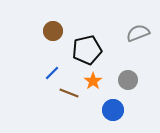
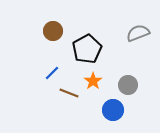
black pentagon: moved 1 px up; rotated 16 degrees counterclockwise
gray circle: moved 5 px down
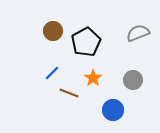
black pentagon: moved 1 px left, 7 px up
orange star: moved 3 px up
gray circle: moved 5 px right, 5 px up
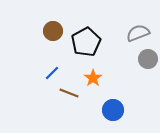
gray circle: moved 15 px right, 21 px up
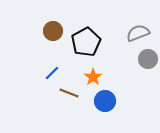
orange star: moved 1 px up
blue circle: moved 8 px left, 9 px up
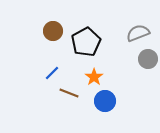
orange star: moved 1 px right
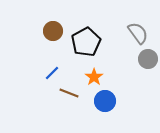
gray semicircle: rotated 75 degrees clockwise
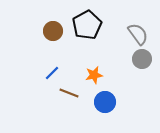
gray semicircle: moved 1 px down
black pentagon: moved 1 px right, 17 px up
gray circle: moved 6 px left
orange star: moved 2 px up; rotated 24 degrees clockwise
blue circle: moved 1 px down
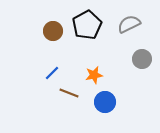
gray semicircle: moved 9 px left, 10 px up; rotated 80 degrees counterclockwise
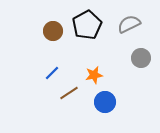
gray circle: moved 1 px left, 1 px up
brown line: rotated 54 degrees counterclockwise
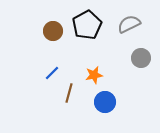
brown line: rotated 42 degrees counterclockwise
